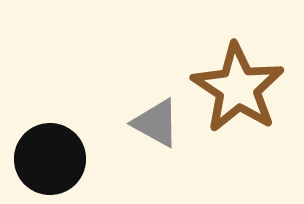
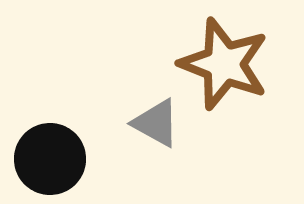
brown star: moved 14 px left, 24 px up; rotated 12 degrees counterclockwise
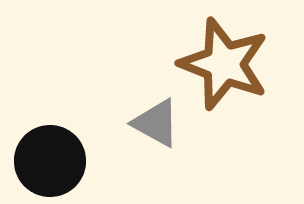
black circle: moved 2 px down
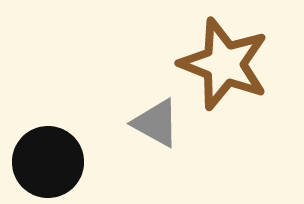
black circle: moved 2 px left, 1 px down
